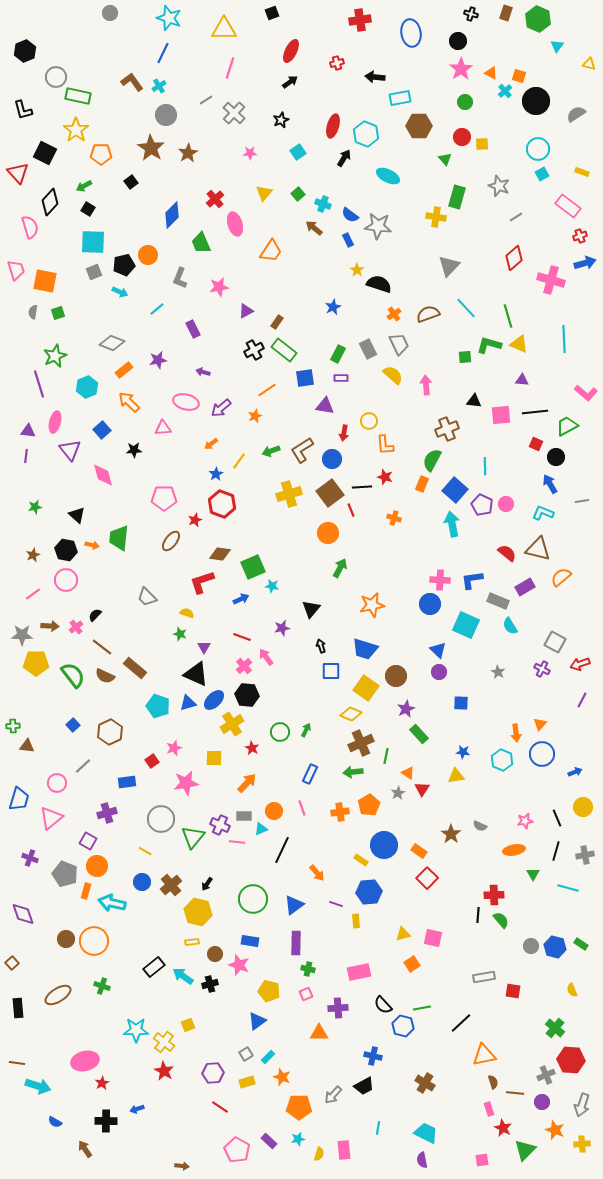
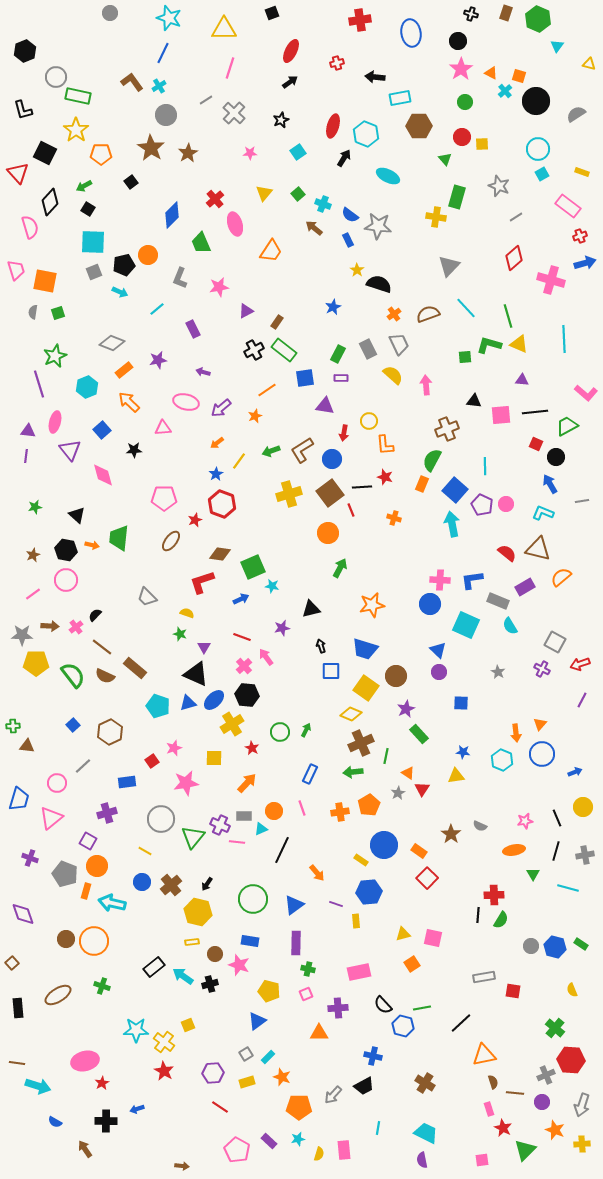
orange arrow at (211, 444): moved 6 px right, 1 px up
black triangle at (311, 609): rotated 36 degrees clockwise
green semicircle at (501, 920): rotated 72 degrees clockwise
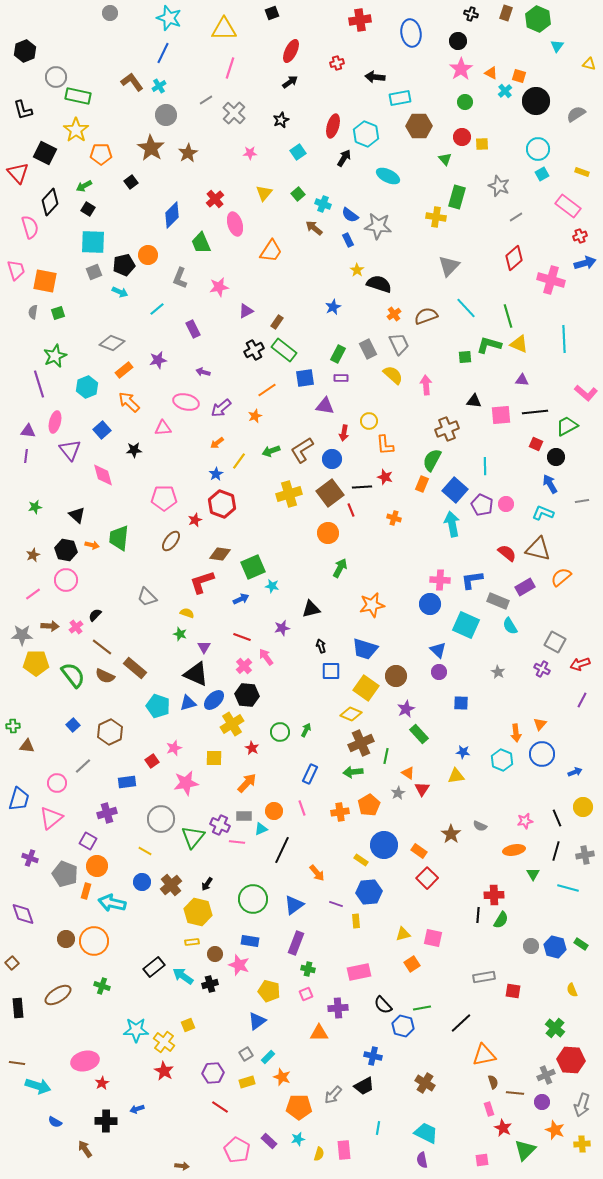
brown semicircle at (428, 314): moved 2 px left, 2 px down
purple rectangle at (296, 943): rotated 20 degrees clockwise
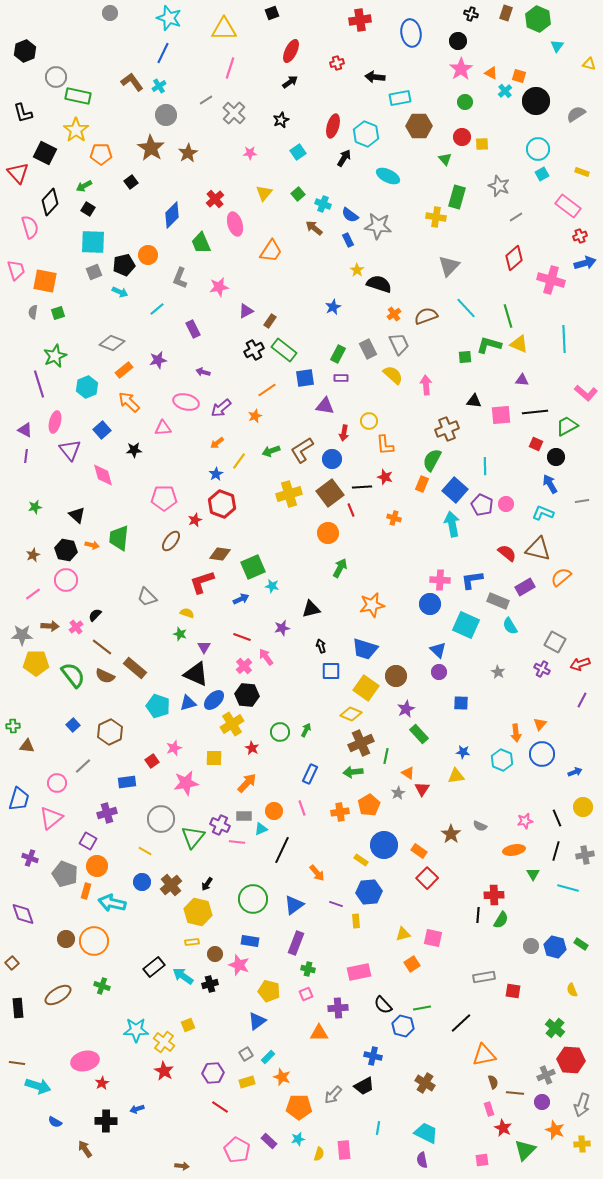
black L-shape at (23, 110): moved 3 px down
brown rectangle at (277, 322): moved 7 px left, 1 px up
purple triangle at (28, 431): moved 3 px left, 1 px up; rotated 21 degrees clockwise
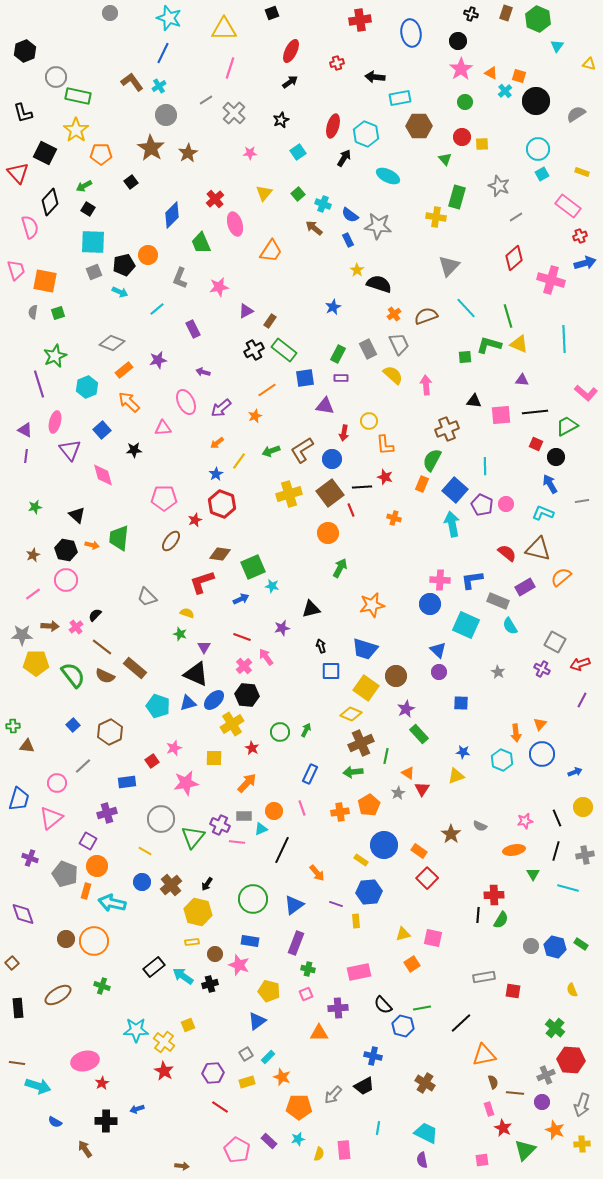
pink ellipse at (186, 402): rotated 50 degrees clockwise
yellow triangle at (456, 776): rotated 12 degrees counterclockwise
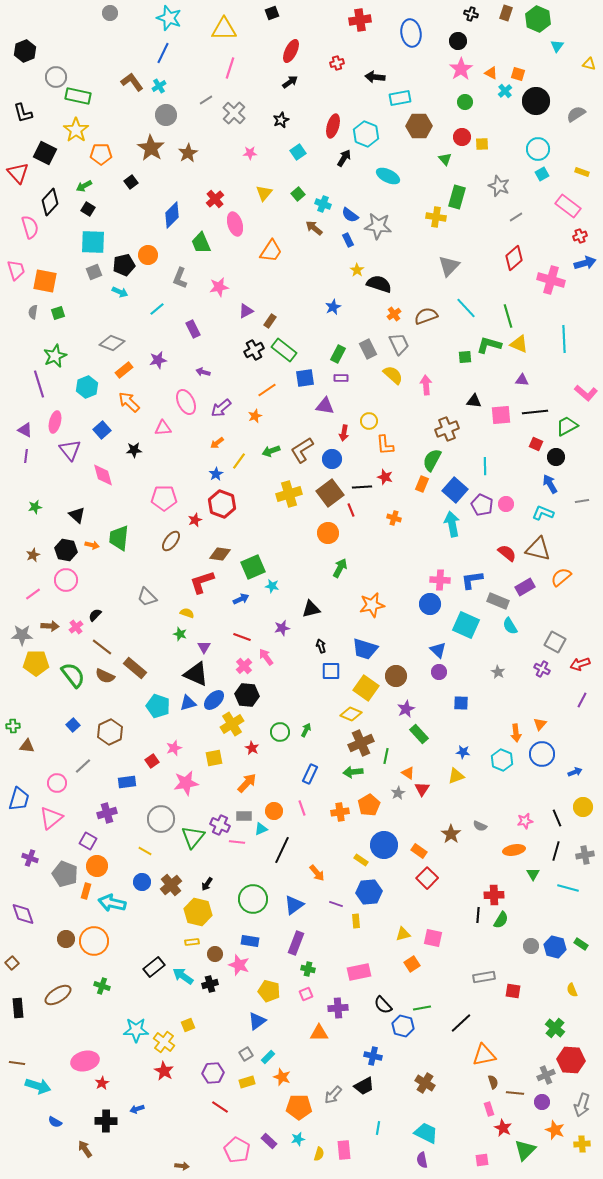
orange square at (519, 76): moved 1 px left, 2 px up
yellow square at (214, 758): rotated 12 degrees counterclockwise
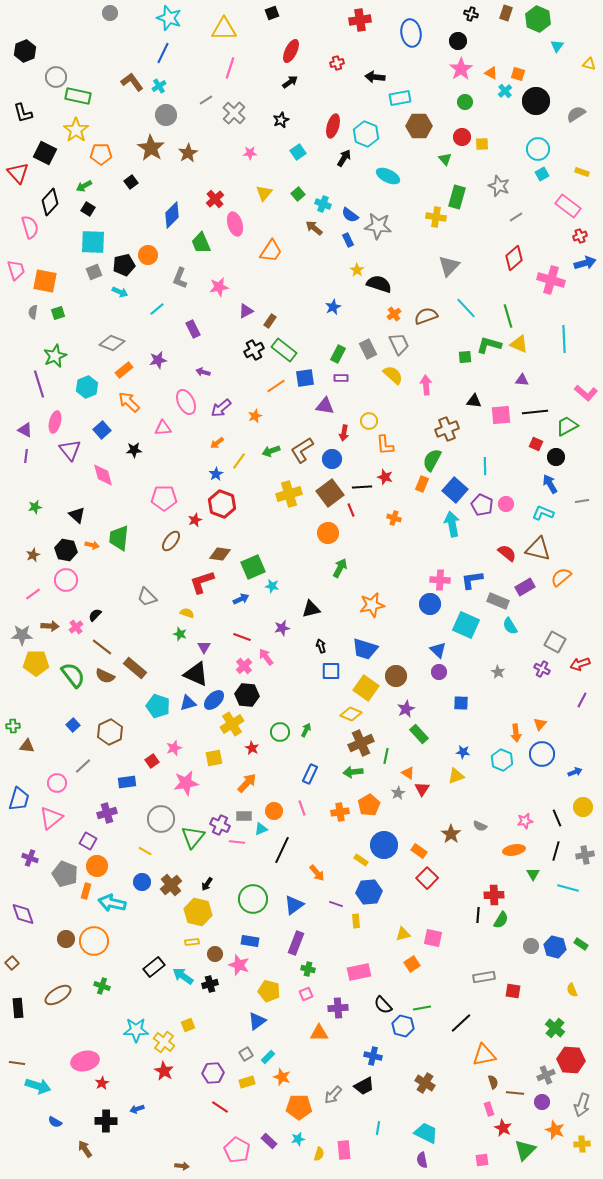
orange line at (267, 390): moved 9 px right, 4 px up
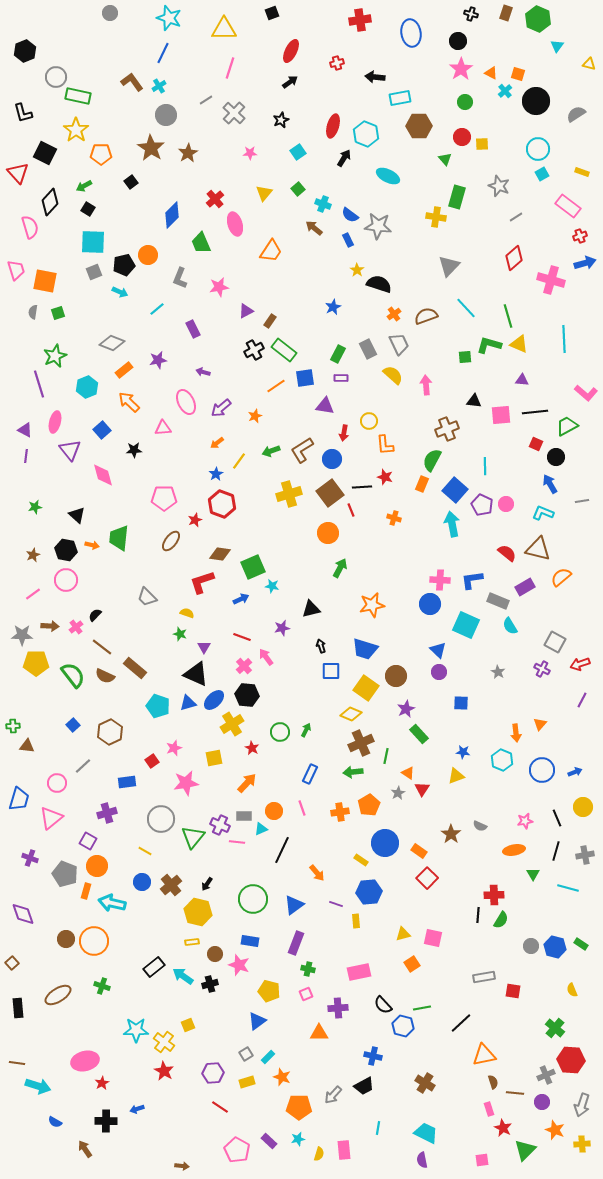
green square at (298, 194): moved 5 px up
blue circle at (542, 754): moved 16 px down
blue circle at (384, 845): moved 1 px right, 2 px up
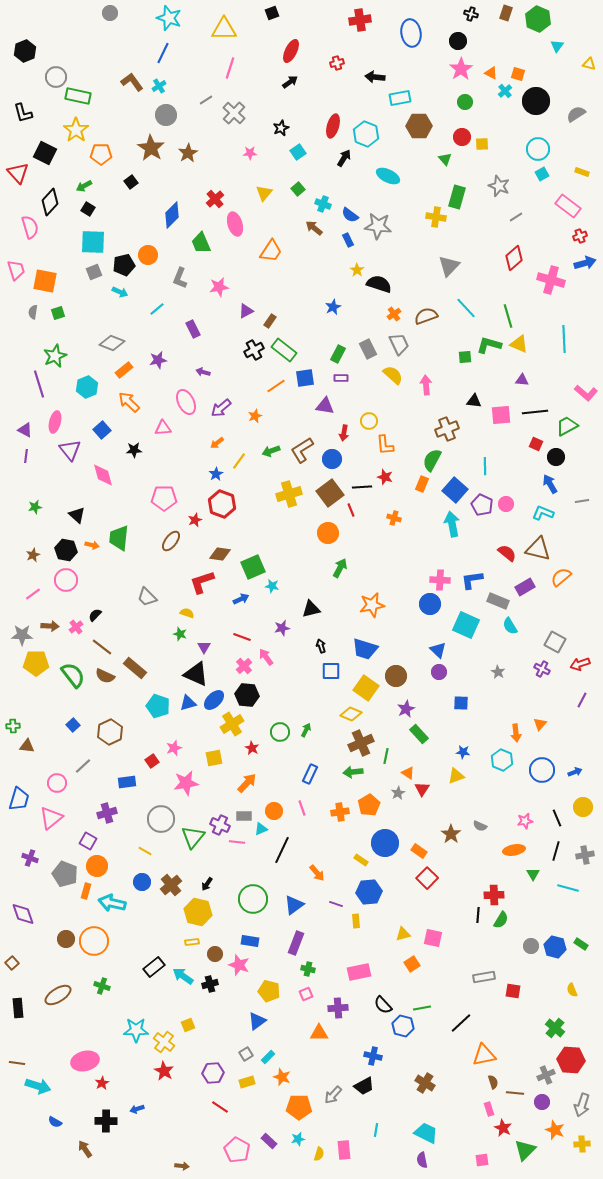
black star at (281, 120): moved 8 px down
cyan line at (378, 1128): moved 2 px left, 2 px down
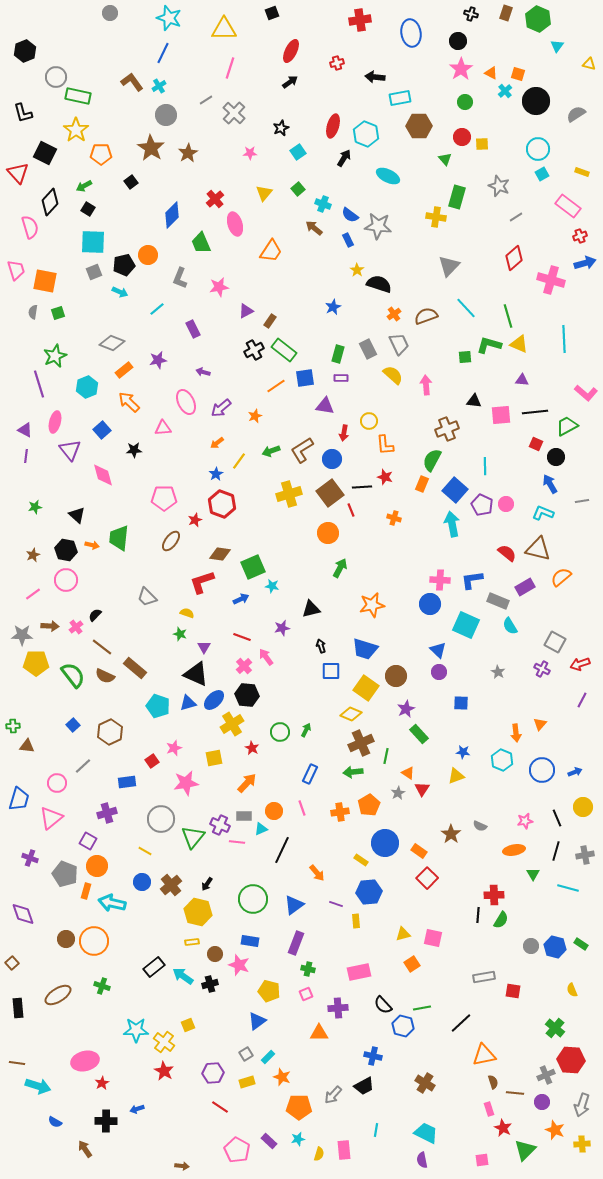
green rectangle at (338, 354): rotated 12 degrees counterclockwise
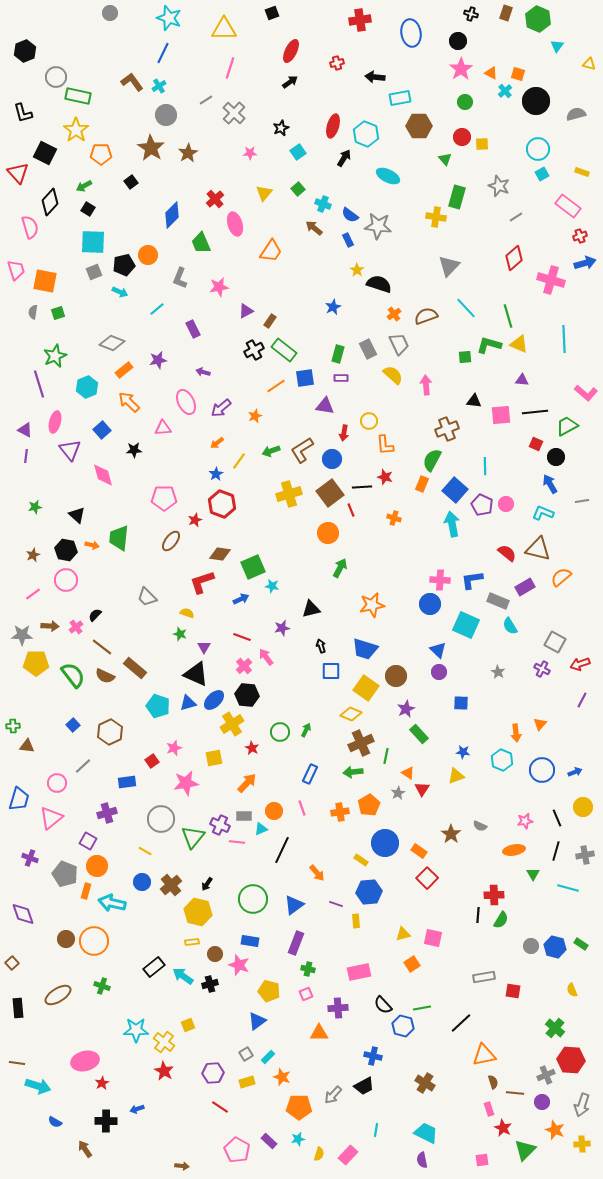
gray semicircle at (576, 114): rotated 18 degrees clockwise
pink rectangle at (344, 1150): moved 4 px right, 5 px down; rotated 48 degrees clockwise
